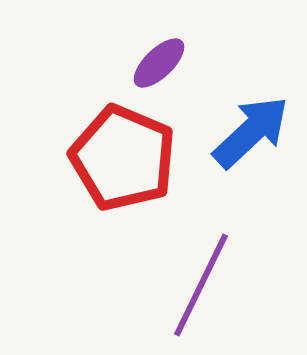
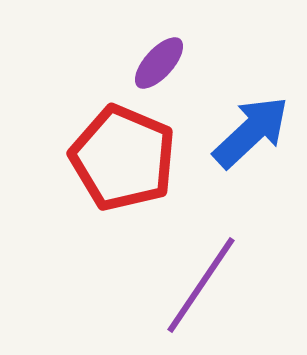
purple ellipse: rotated 4 degrees counterclockwise
purple line: rotated 8 degrees clockwise
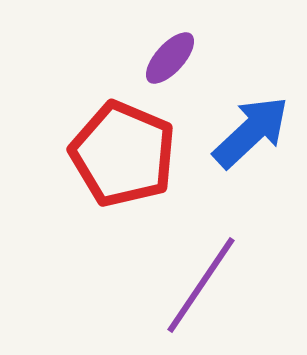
purple ellipse: moved 11 px right, 5 px up
red pentagon: moved 4 px up
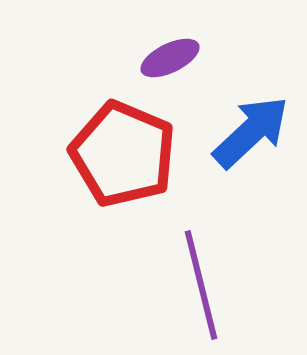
purple ellipse: rotated 22 degrees clockwise
purple line: rotated 48 degrees counterclockwise
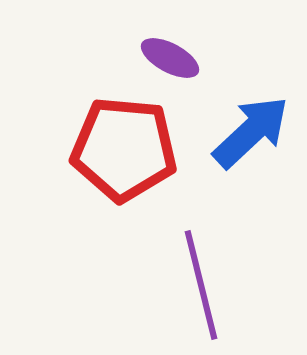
purple ellipse: rotated 54 degrees clockwise
red pentagon: moved 1 px right, 5 px up; rotated 18 degrees counterclockwise
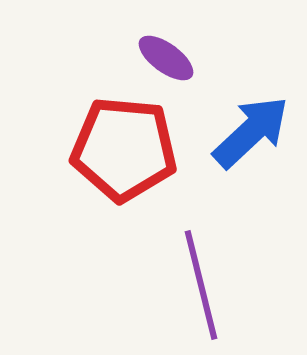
purple ellipse: moved 4 px left; rotated 8 degrees clockwise
